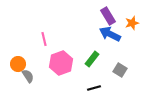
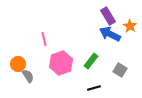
orange star: moved 2 px left, 3 px down; rotated 24 degrees counterclockwise
green rectangle: moved 1 px left, 2 px down
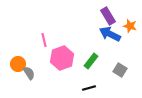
orange star: rotated 16 degrees counterclockwise
pink line: moved 1 px down
pink hexagon: moved 1 px right, 5 px up
gray semicircle: moved 1 px right, 3 px up
black line: moved 5 px left
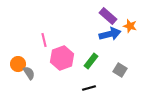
purple rectangle: rotated 18 degrees counterclockwise
blue arrow: rotated 140 degrees clockwise
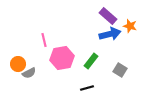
pink hexagon: rotated 10 degrees clockwise
gray semicircle: rotated 96 degrees clockwise
black line: moved 2 px left
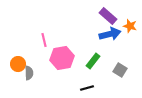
green rectangle: moved 2 px right
gray semicircle: rotated 64 degrees counterclockwise
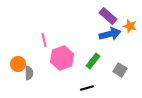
pink hexagon: rotated 10 degrees counterclockwise
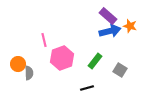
blue arrow: moved 3 px up
green rectangle: moved 2 px right
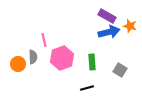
purple rectangle: moved 1 px left; rotated 12 degrees counterclockwise
blue arrow: moved 1 px left, 1 px down
green rectangle: moved 3 px left, 1 px down; rotated 42 degrees counterclockwise
gray semicircle: moved 4 px right, 16 px up
